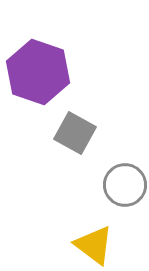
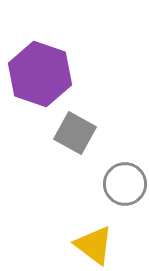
purple hexagon: moved 2 px right, 2 px down
gray circle: moved 1 px up
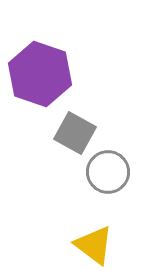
gray circle: moved 17 px left, 12 px up
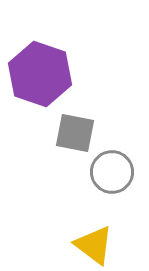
gray square: rotated 18 degrees counterclockwise
gray circle: moved 4 px right
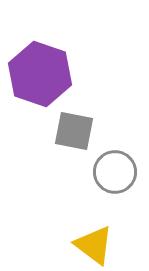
gray square: moved 1 px left, 2 px up
gray circle: moved 3 px right
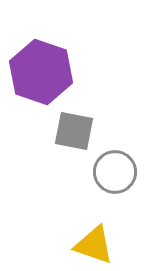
purple hexagon: moved 1 px right, 2 px up
yellow triangle: rotated 18 degrees counterclockwise
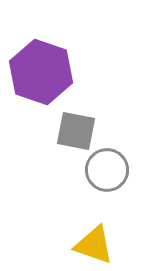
gray square: moved 2 px right
gray circle: moved 8 px left, 2 px up
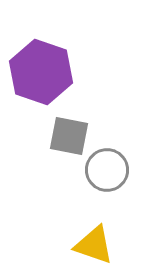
gray square: moved 7 px left, 5 px down
